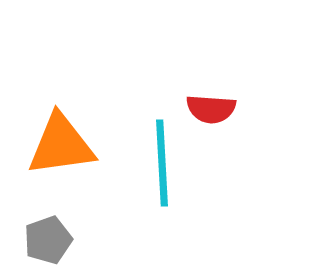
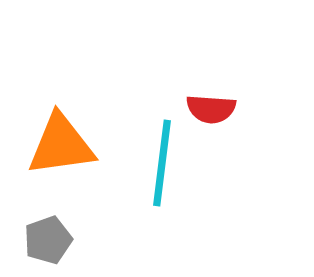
cyan line: rotated 10 degrees clockwise
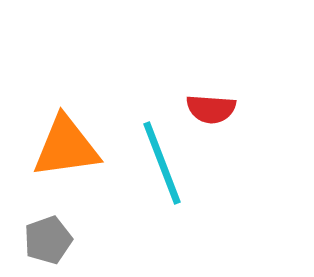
orange triangle: moved 5 px right, 2 px down
cyan line: rotated 28 degrees counterclockwise
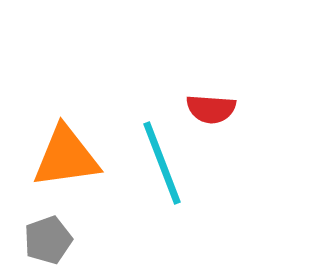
orange triangle: moved 10 px down
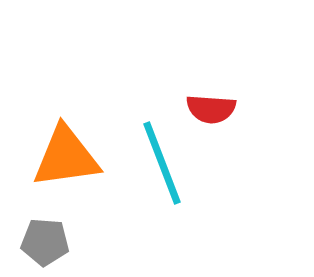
gray pentagon: moved 3 px left, 2 px down; rotated 24 degrees clockwise
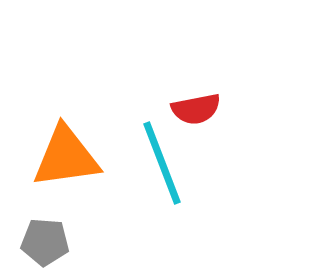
red semicircle: moved 15 px left; rotated 15 degrees counterclockwise
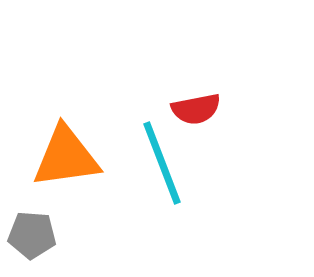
gray pentagon: moved 13 px left, 7 px up
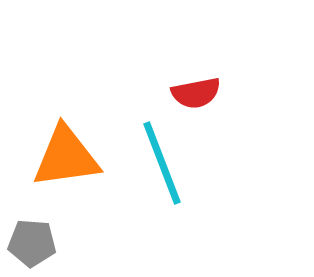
red semicircle: moved 16 px up
gray pentagon: moved 8 px down
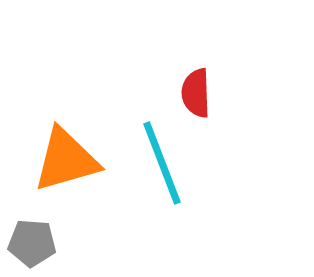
red semicircle: rotated 99 degrees clockwise
orange triangle: moved 3 px down; rotated 8 degrees counterclockwise
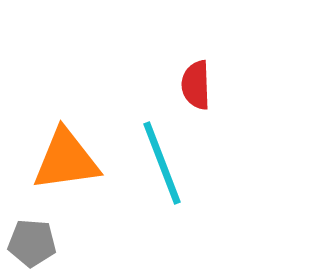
red semicircle: moved 8 px up
orange triangle: rotated 8 degrees clockwise
